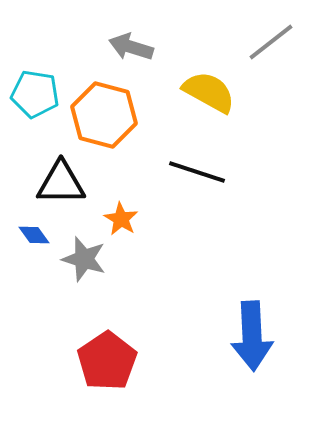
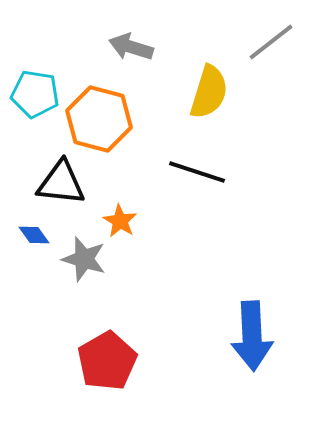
yellow semicircle: rotated 78 degrees clockwise
orange hexagon: moved 5 px left, 4 px down
black triangle: rotated 6 degrees clockwise
orange star: moved 1 px left, 2 px down
red pentagon: rotated 4 degrees clockwise
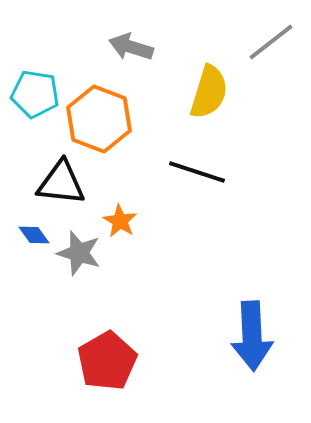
orange hexagon: rotated 6 degrees clockwise
gray star: moved 5 px left, 6 px up
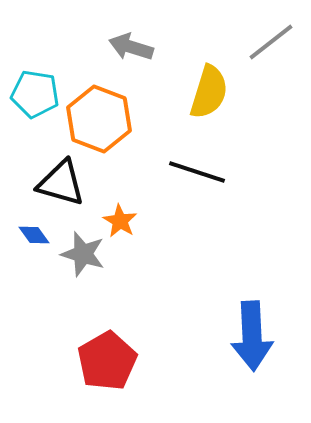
black triangle: rotated 10 degrees clockwise
gray star: moved 4 px right, 1 px down
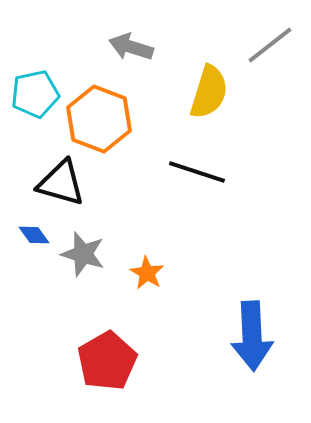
gray line: moved 1 px left, 3 px down
cyan pentagon: rotated 21 degrees counterclockwise
orange star: moved 27 px right, 52 px down
